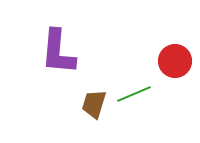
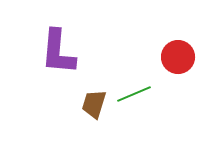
red circle: moved 3 px right, 4 px up
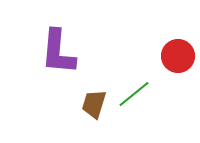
red circle: moved 1 px up
green line: rotated 16 degrees counterclockwise
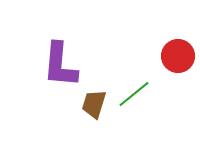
purple L-shape: moved 2 px right, 13 px down
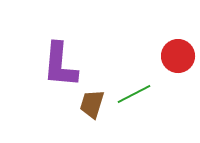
green line: rotated 12 degrees clockwise
brown trapezoid: moved 2 px left
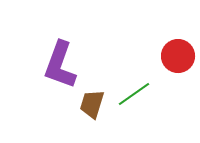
purple L-shape: rotated 15 degrees clockwise
green line: rotated 8 degrees counterclockwise
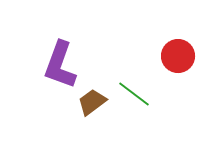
green line: rotated 72 degrees clockwise
brown trapezoid: moved 2 px up; rotated 36 degrees clockwise
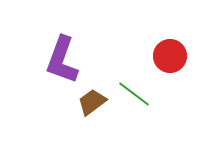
red circle: moved 8 px left
purple L-shape: moved 2 px right, 5 px up
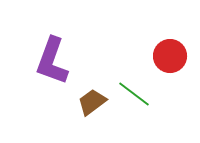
purple L-shape: moved 10 px left, 1 px down
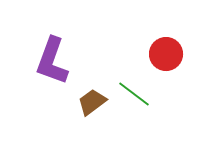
red circle: moved 4 px left, 2 px up
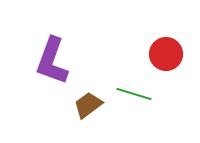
green line: rotated 20 degrees counterclockwise
brown trapezoid: moved 4 px left, 3 px down
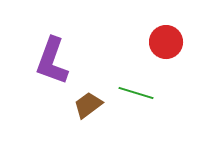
red circle: moved 12 px up
green line: moved 2 px right, 1 px up
